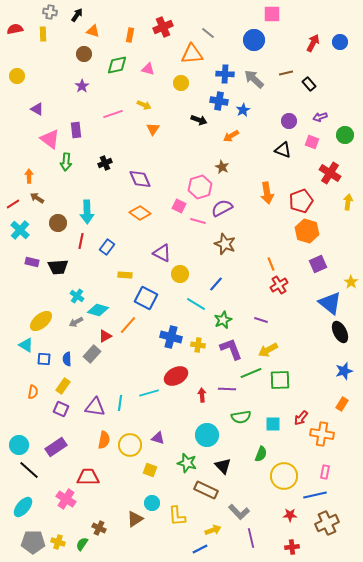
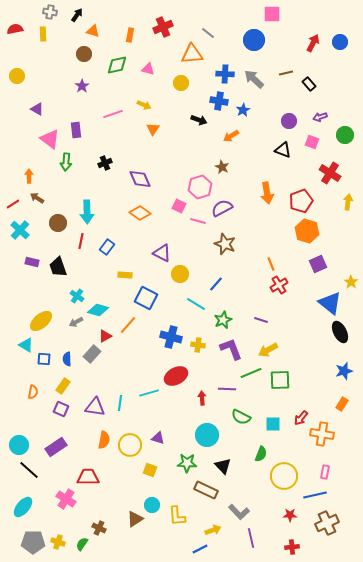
black trapezoid at (58, 267): rotated 75 degrees clockwise
red arrow at (202, 395): moved 3 px down
green semicircle at (241, 417): rotated 36 degrees clockwise
green star at (187, 463): rotated 12 degrees counterclockwise
cyan circle at (152, 503): moved 2 px down
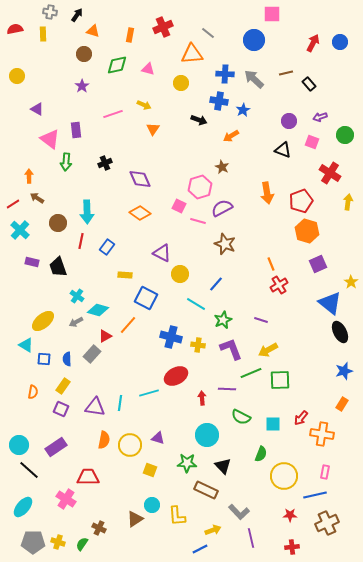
yellow ellipse at (41, 321): moved 2 px right
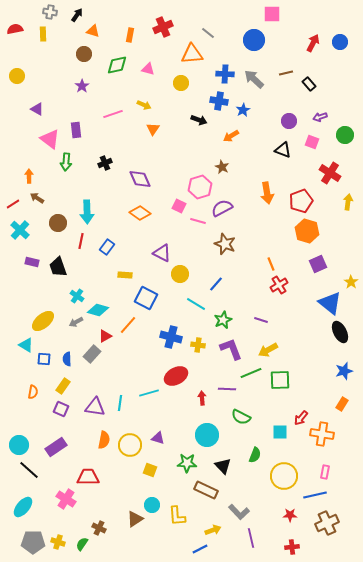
cyan square at (273, 424): moved 7 px right, 8 px down
green semicircle at (261, 454): moved 6 px left, 1 px down
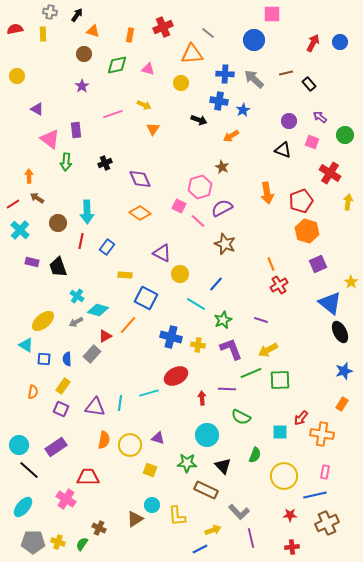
purple arrow at (320, 117): rotated 56 degrees clockwise
pink line at (198, 221): rotated 28 degrees clockwise
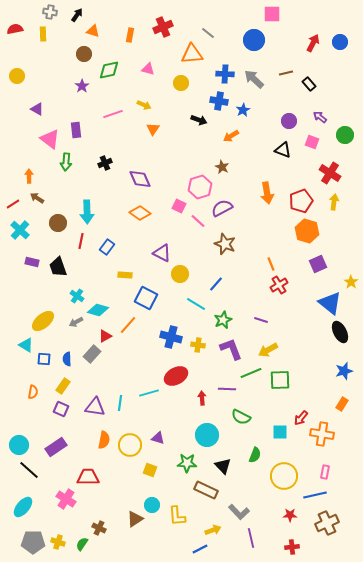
green diamond at (117, 65): moved 8 px left, 5 px down
yellow arrow at (348, 202): moved 14 px left
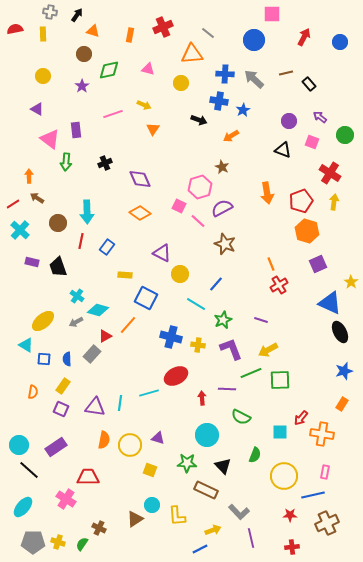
red arrow at (313, 43): moved 9 px left, 6 px up
yellow circle at (17, 76): moved 26 px right
blue triangle at (330, 303): rotated 15 degrees counterclockwise
blue line at (315, 495): moved 2 px left
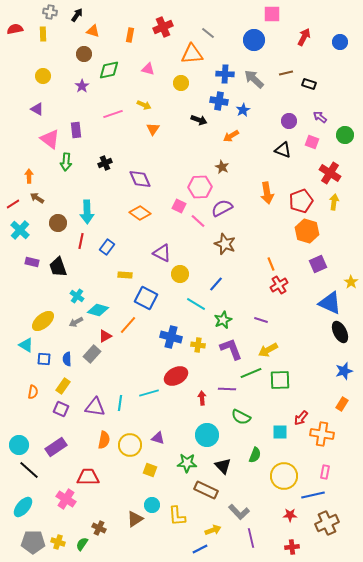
black rectangle at (309, 84): rotated 32 degrees counterclockwise
pink hexagon at (200, 187): rotated 15 degrees clockwise
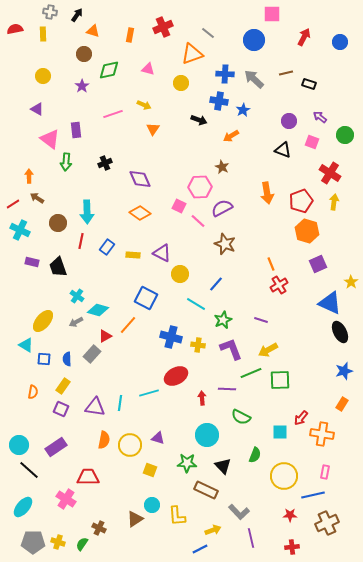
orange triangle at (192, 54): rotated 15 degrees counterclockwise
cyan cross at (20, 230): rotated 18 degrees counterclockwise
yellow rectangle at (125, 275): moved 8 px right, 20 px up
yellow ellipse at (43, 321): rotated 10 degrees counterclockwise
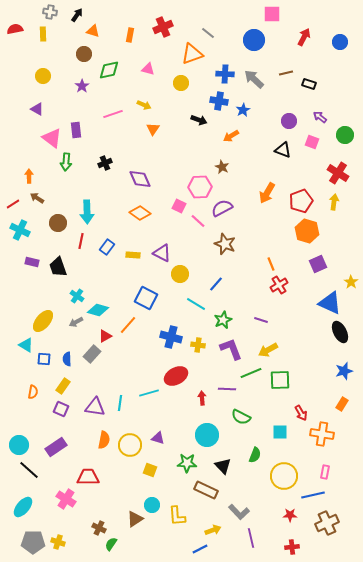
pink triangle at (50, 139): moved 2 px right, 1 px up
red cross at (330, 173): moved 8 px right
orange arrow at (267, 193): rotated 40 degrees clockwise
red arrow at (301, 418): moved 5 px up; rotated 70 degrees counterclockwise
green semicircle at (82, 544): moved 29 px right
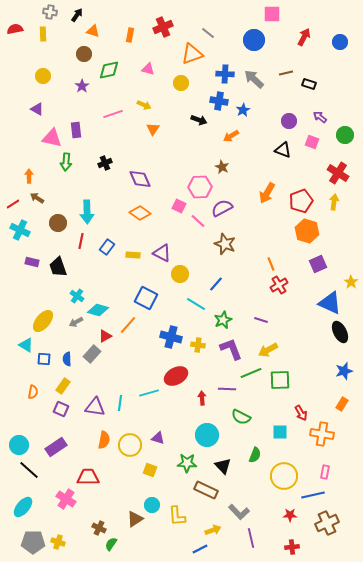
pink triangle at (52, 138): rotated 25 degrees counterclockwise
